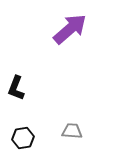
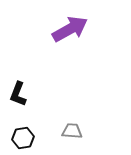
purple arrow: rotated 12 degrees clockwise
black L-shape: moved 2 px right, 6 px down
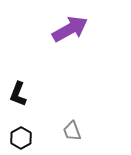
gray trapezoid: rotated 115 degrees counterclockwise
black hexagon: moved 2 px left; rotated 20 degrees counterclockwise
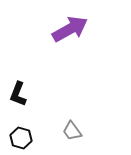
gray trapezoid: rotated 15 degrees counterclockwise
black hexagon: rotated 15 degrees counterclockwise
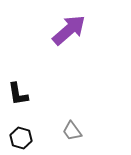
purple arrow: moved 1 px left, 1 px down; rotated 12 degrees counterclockwise
black L-shape: rotated 30 degrees counterclockwise
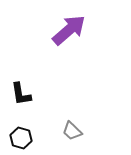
black L-shape: moved 3 px right
gray trapezoid: rotated 10 degrees counterclockwise
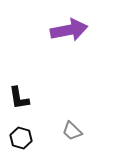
purple arrow: rotated 30 degrees clockwise
black L-shape: moved 2 px left, 4 px down
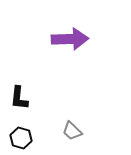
purple arrow: moved 1 px right, 9 px down; rotated 9 degrees clockwise
black L-shape: rotated 15 degrees clockwise
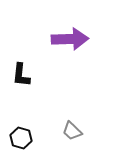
black L-shape: moved 2 px right, 23 px up
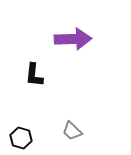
purple arrow: moved 3 px right
black L-shape: moved 13 px right
